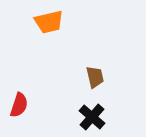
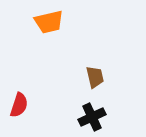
black cross: rotated 24 degrees clockwise
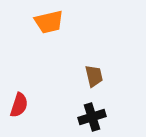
brown trapezoid: moved 1 px left, 1 px up
black cross: rotated 8 degrees clockwise
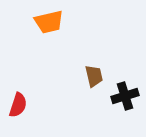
red semicircle: moved 1 px left
black cross: moved 33 px right, 21 px up
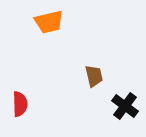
black cross: moved 10 px down; rotated 36 degrees counterclockwise
red semicircle: moved 2 px right, 1 px up; rotated 20 degrees counterclockwise
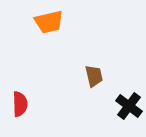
black cross: moved 4 px right
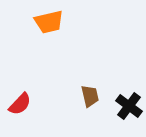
brown trapezoid: moved 4 px left, 20 px down
red semicircle: rotated 45 degrees clockwise
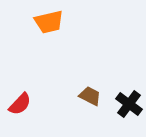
brown trapezoid: rotated 50 degrees counterclockwise
black cross: moved 2 px up
